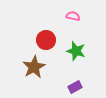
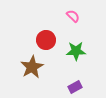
pink semicircle: rotated 32 degrees clockwise
green star: rotated 18 degrees counterclockwise
brown star: moved 2 px left
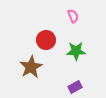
pink semicircle: rotated 24 degrees clockwise
brown star: moved 1 px left
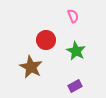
green star: rotated 30 degrees clockwise
brown star: rotated 15 degrees counterclockwise
purple rectangle: moved 1 px up
